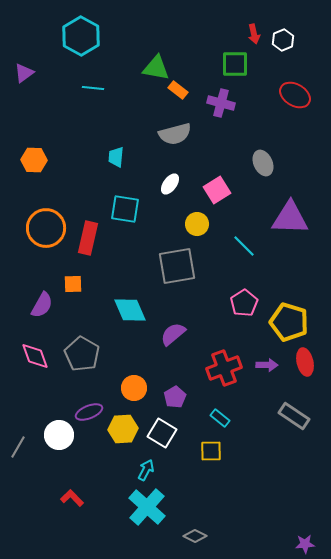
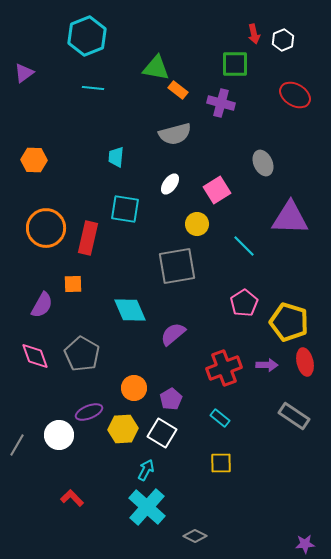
cyan hexagon at (81, 36): moved 6 px right; rotated 9 degrees clockwise
purple pentagon at (175, 397): moved 4 px left, 2 px down
gray line at (18, 447): moved 1 px left, 2 px up
yellow square at (211, 451): moved 10 px right, 12 px down
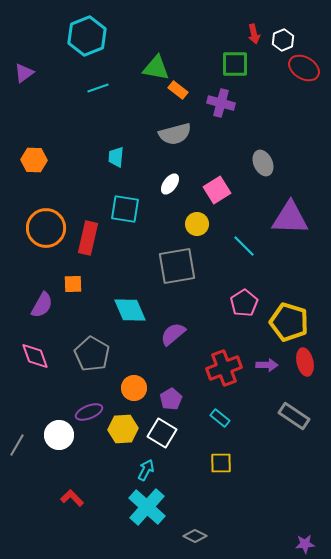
cyan line at (93, 88): moved 5 px right; rotated 25 degrees counterclockwise
red ellipse at (295, 95): moved 9 px right, 27 px up
gray pentagon at (82, 354): moved 10 px right
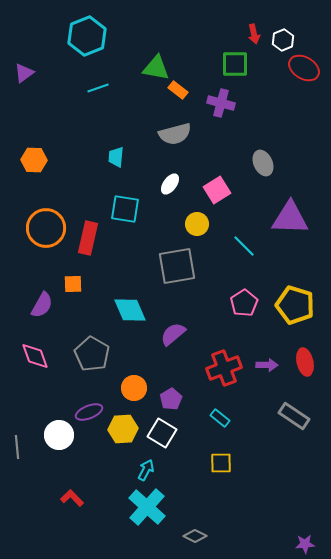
yellow pentagon at (289, 322): moved 6 px right, 17 px up
gray line at (17, 445): moved 2 px down; rotated 35 degrees counterclockwise
